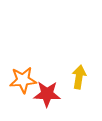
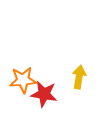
red star: moved 3 px left; rotated 8 degrees clockwise
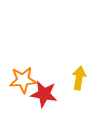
yellow arrow: moved 1 px down
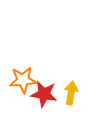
yellow arrow: moved 8 px left, 15 px down
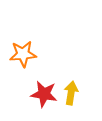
orange star: moved 26 px up
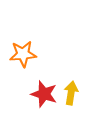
red star: rotated 8 degrees clockwise
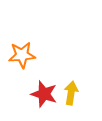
orange star: moved 1 px left, 1 px down
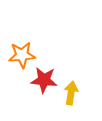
red star: moved 14 px up; rotated 12 degrees counterclockwise
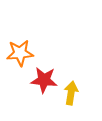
orange star: moved 2 px left, 2 px up
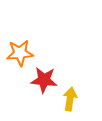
yellow arrow: moved 1 px left, 6 px down
